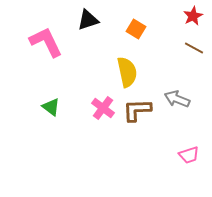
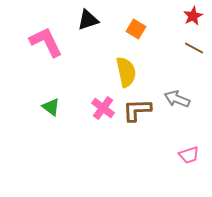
yellow semicircle: moved 1 px left
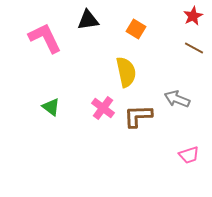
black triangle: rotated 10 degrees clockwise
pink L-shape: moved 1 px left, 4 px up
brown L-shape: moved 1 px right, 6 px down
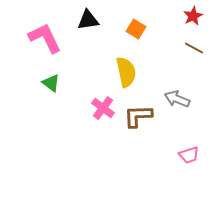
green triangle: moved 24 px up
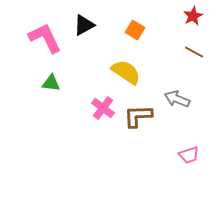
black triangle: moved 4 px left, 5 px down; rotated 20 degrees counterclockwise
orange square: moved 1 px left, 1 px down
brown line: moved 4 px down
yellow semicircle: rotated 44 degrees counterclockwise
green triangle: rotated 30 degrees counterclockwise
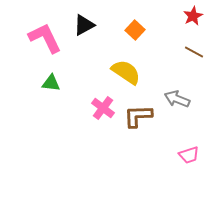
orange square: rotated 12 degrees clockwise
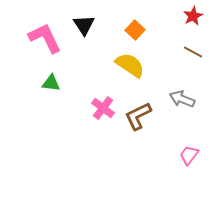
black triangle: rotated 35 degrees counterclockwise
brown line: moved 1 px left
yellow semicircle: moved 4 px right, 7 px up
gray arrow: moved 5 px right
brown L-shape: rotated 24 degrees counterclockwise
pink trapezoid: rotated 145 degrees clockwise
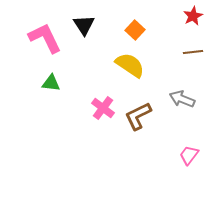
brown line: rotated 36 degrees counterclockwise
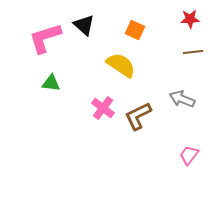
red star: moved 3 px left, 3 px down; rotated 24 degrees clockwise
black triangle: rotated 15 degrees counterclockwise
orange square: rotated 18 degrees counterclockwise
pink L-shape: rotated 81 degrees counterclockwise
yellow semicircle: moved 9 px left
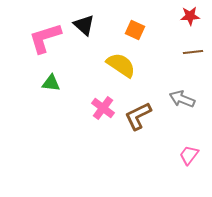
red star: moved 3 px up
